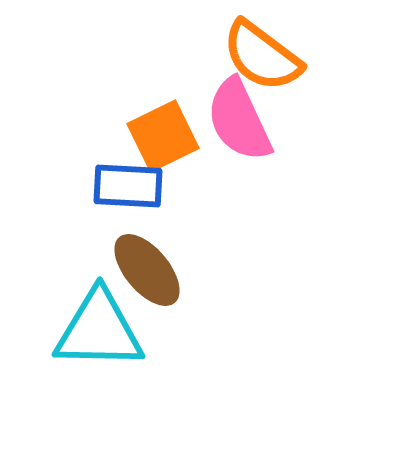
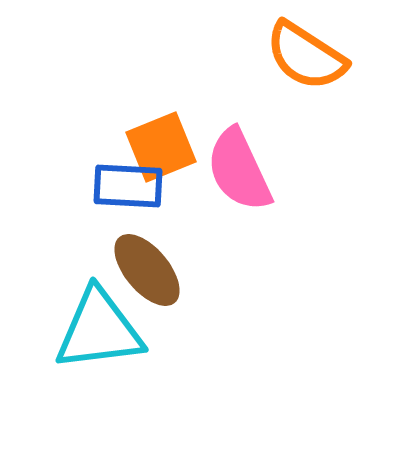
orange semicircle: moved 44 px right; rotated 4 degrees counterclockwise
pink semicircle: moved 50 px down
orange square: moved 2 px left, 11 px down; rotated 4 degrees clockwise
cyan triangle: rotated 8 degrees counterclockwise
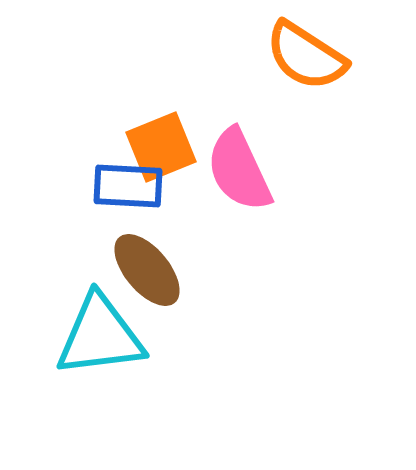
cyan triangle: moved 1 px right, 6 px down
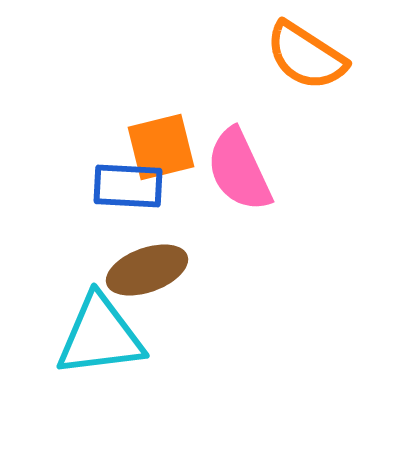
orange square: rotated 8 degrees clockwise
brown ellipse: rotated 70 degrees counterclockwise
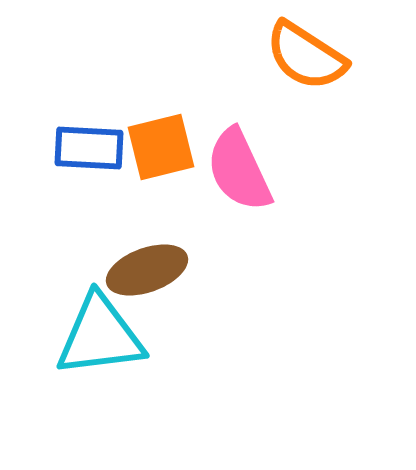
blue rectangle: moved 39 px left, 38 px up
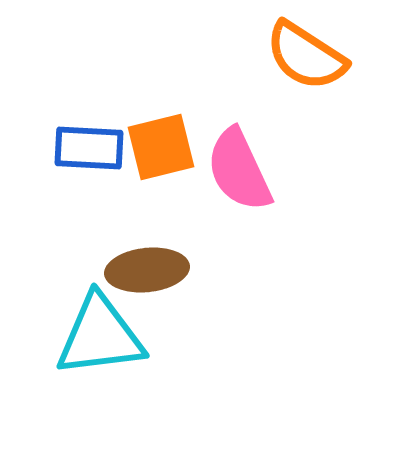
brown ellipse: rotated 14 degrees clockwise
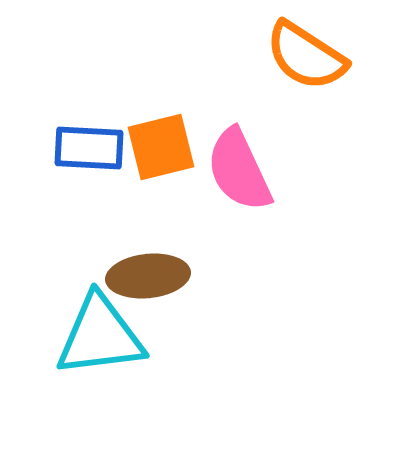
brown ellipse: moved 1 px right, 6 px down
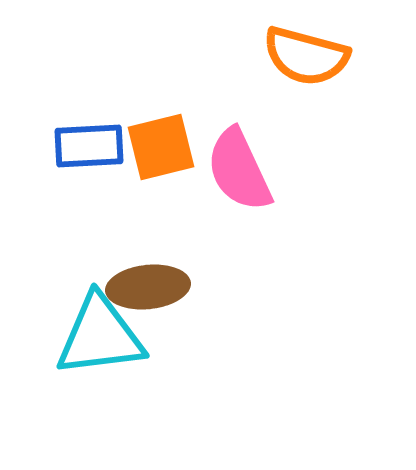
orange semicircle: rotated 18 degrees counterclockwise
blue rectangle: moved 2 px up; rotated 6 degrees counterclockwise
brown ellipse: moved 11 px down
